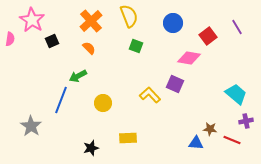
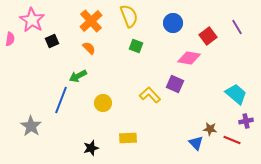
blue triangle: rotated 42 degrees clockwise
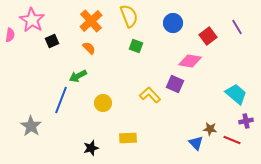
pink semicircle: moved 4 px up
pink diamond: moved 1 px right, 3 px down
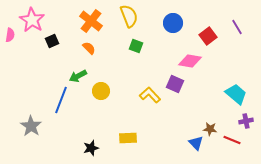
orange cross: rotated 10 degrees counterclockwise
yellow circle: moved 2 px left, 12 px up
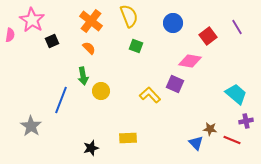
green arrow: moved 5 px right; rotated 72 degrees counterclockwise
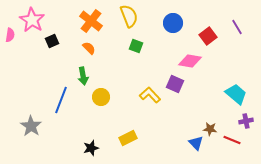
yellow circle: moved 6 px down
yellow rectangle: rotated 24 degrees counterclockwise
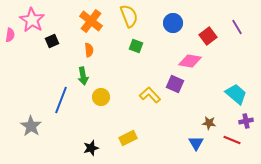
orange semicircle: moved 2 px down; rotated 40 degrees clockwise
brown star: moved 1 px left, 6 px up
blue triangle: rotated 14 degrees clockwise
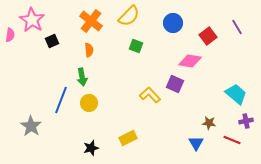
yellow semicircle: rotated 65 degrees clockwise
green arrow: moved 1 px left, 1 px down
yellow circle: moved 12 px left, 6 px down
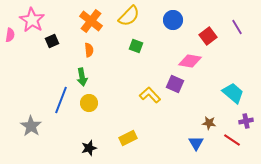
blue circle: moved 3 px up
cyan trapezoid: moved 3 px left, 1 px up
red line: rotated 12 degrees clockwise
black star: moved 2 px left
